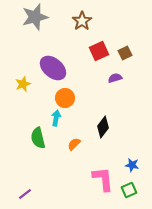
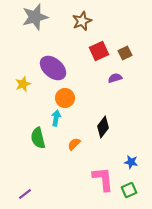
brown star: rotated 12 degrees clockwise
blue star: moved 1 px left, 3 px up
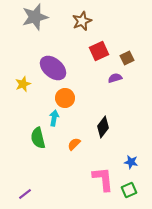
brown square: moved 2 px right, 5 px down
cyan arrow: moved 2 px left
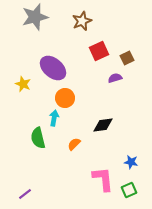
yellow star: rotated 28 degrees counterclockwise
black diamond: moved 2 px up; rotated 45 degrees clockwise
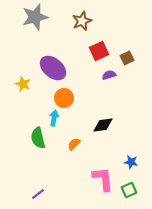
purple semicircle: moved 6 px left, 3 px up
orange circle: moved 1 px left
purple line: moved 13 px right
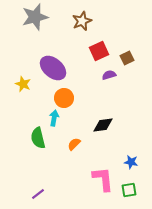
green square: rotated 14 degrees clockwise
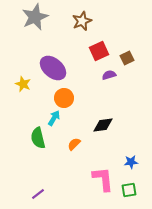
gray star: rotated 8 degrees counterclockwise
cyan arrow: rotated 21 degrees clockwise
blue star: rotated 16 degrees counterclockwise
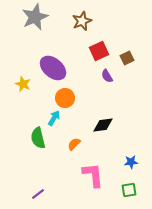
purple semicircle: moved 2 px left, 1 px down; rotated 104 degrees counterclockwise
orange circle: moved 1 px right
pink L-shape: moved 10 px left, 4 px up
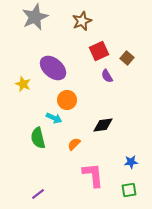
brown square: rotated 24 degrees counterclockwise
orange circle: moved 2 px right, 2 px down
cyan arrow: rotated 84 degrees clockwise
